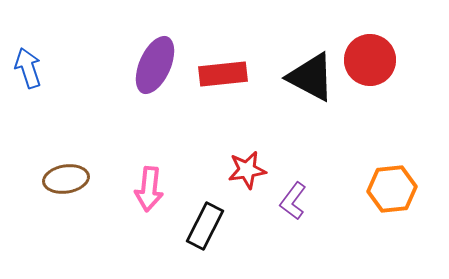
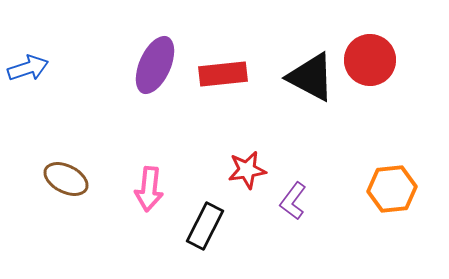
blue arrow: rotated 90 degrees clockwise
brown ellipse: rotated 36 degrees clockwise
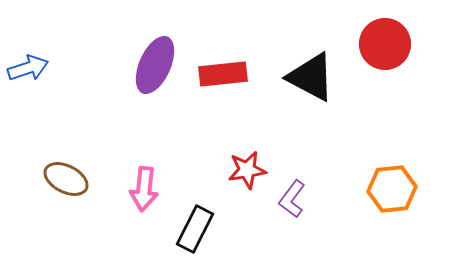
red circle: moved 15 px right, 16 px up
pink arrow: moved 5 px left
purple L-shape: moved 1 px left, 2 px up
black rectangle: moved 10 px left, 3 px down
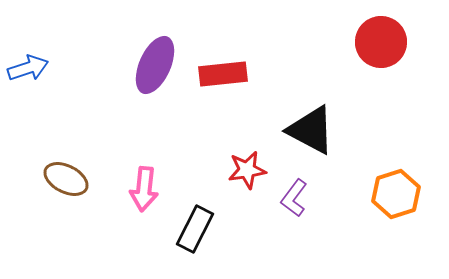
red circle: moved 4 px left, 2 px up
black triangle: moved 53 px down
orange hexagon: moved 4 px right, 5 px down; rotated 12 degrees counterclockwise
purple L-shape: moved 2 px right, 1 px up
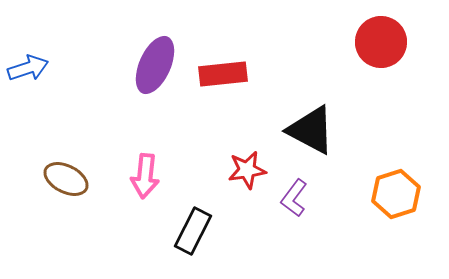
pink arrow: moved 1 px right, 13 px up
black rectangle: moved 2 px left, 2 px down
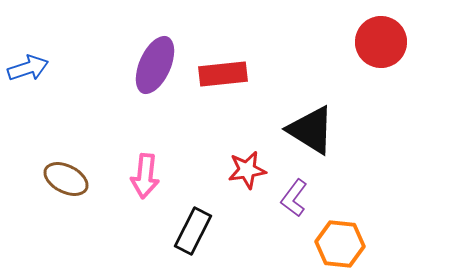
black triangle: rotated 4 degrees clockwise
orange hexagon: moved 56 px left, 50 px down; rotated 24 degrees clockwise
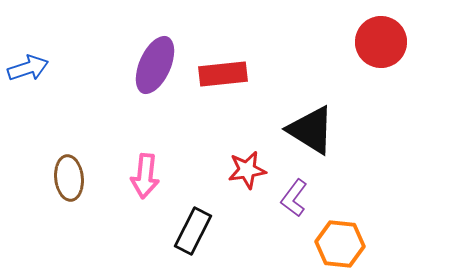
brown ellipse: moved 3 px right, 1 px up; rotated 57 degrees clockwise
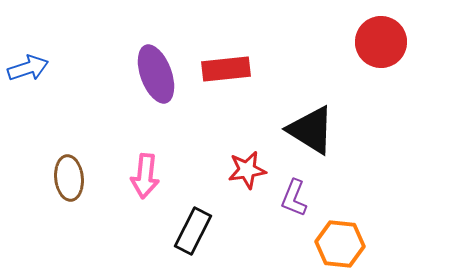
purple ellipse: moved 1 px right, 9 px down; rotated 44 degrees counterclockwise
red rectangle: moved 3 px right, 5 px up
purple L-shape: rotated 15 degrees counterclockwise
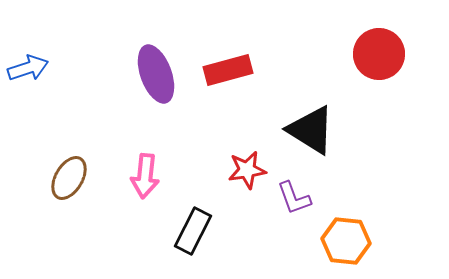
red circle: moved 2 px left, 12 px down
red rectangle: moved 2 px right, 1 px down; rotated 9 degrees counterclockwise
brown ellipse: rotated 36 degrees clockwise
purple L-shape: rotated 42 degrees counterclockwise
orange hexagon: moved 6 px right, 3 px up
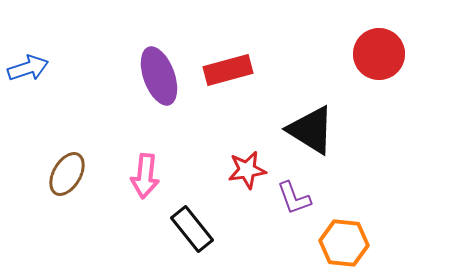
purple ellipse: moved 3 px right, 2 px down
brown ellipse: moved 2 px left, 4 px up
black rectangle: moved 1 px left, 2 px up; rotated 66 degrees counterclockwise
orange hexagon: moved 2 px left, 2 px down
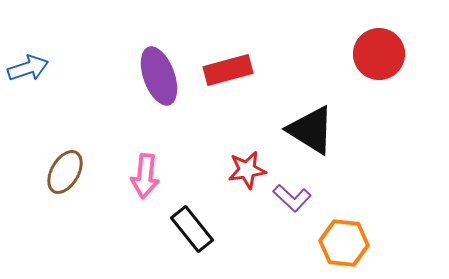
brown ellipse: moved 2 px left, 2 px up
purple L-shape: moved 2 px left; rotated 27 degrees counterclockwise
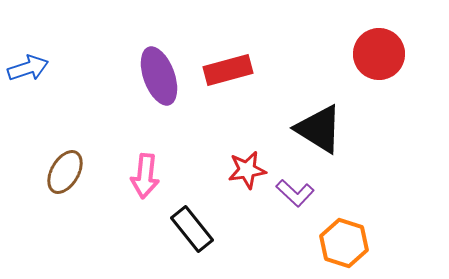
black triangle: moved 8 px right, 1 px up
purple L-shape: moved 3 px right, 5 px up
orange hexagon: rotated 12 degrees clockwise
